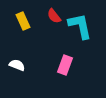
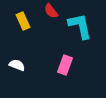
red semicircle: moved 3 px left, 5 px up
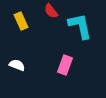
yellow rectangle: moved 2 px left
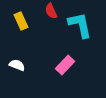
red semicircle: rotated 14 degrees clockwise
cyan L-shape: moved 1 px up
pink rectangle: rotated 24 degrees clockwise
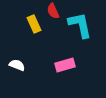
red semicircle: moved 2 px right
yellow rectangle: moved 13 px right, 3 px down
pink rectangle: rotated 30 degrees clockwise
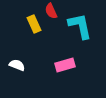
red semicircle: moved 2 px left
cyan L-shape: moved 1 px down
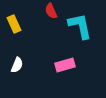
yellow rectangle: moved 20 px left
white semicircle: rotated 91 degrees clockwise
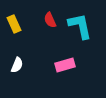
red semicircle: moved 1 px left, 9 px down
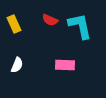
red semicircle: rotated 42 degrees counterclockwise
pink rectangle: rotated 18 degrees clockwise
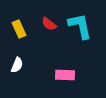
red semicircle: moved 1 px left, 4 px down; rotated 14 degrees clockwise
yellow rectangle: moved 5 px right, 5 px down
pink rectangle: moved 10 px down
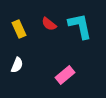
pink rectangle: rotated 42 degrees counterclockwise
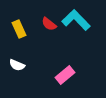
cyan L-shape: moved 4 px left, 6 px up; rotated 32 degrees counterclockwise
white semicircle: rotated 91 degrees clockwise
